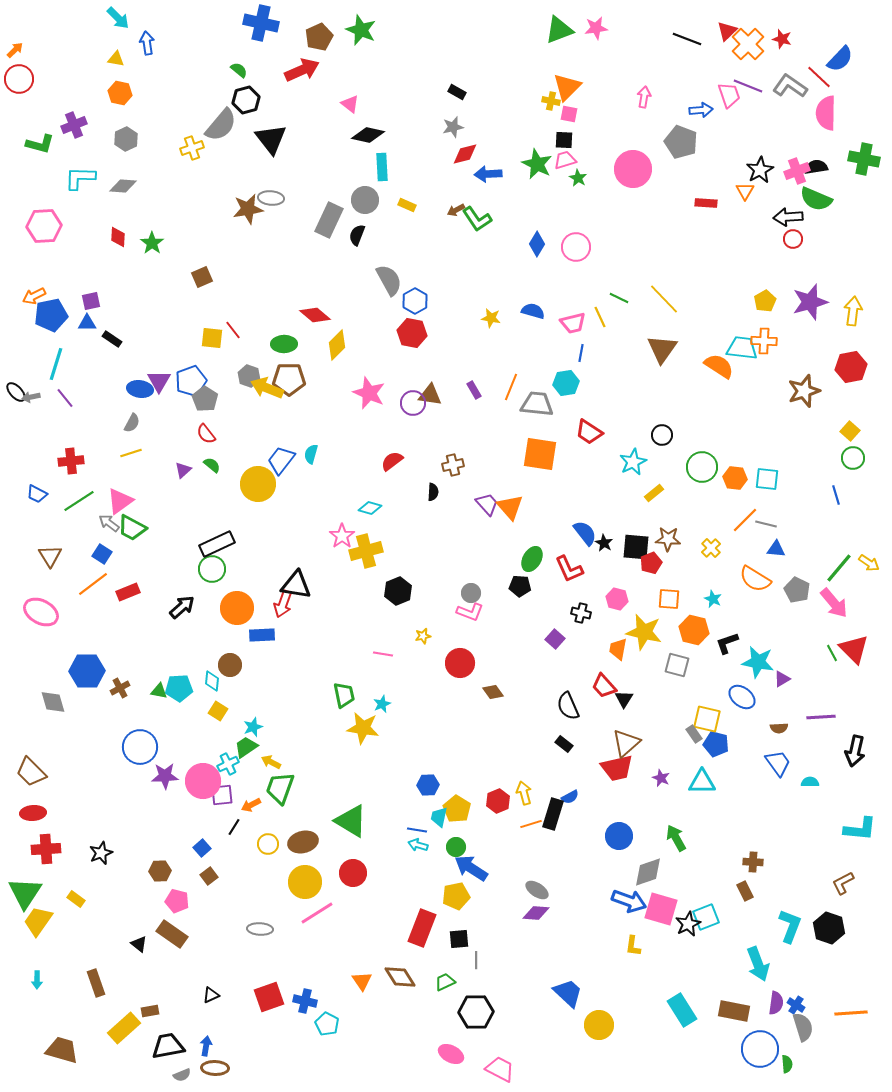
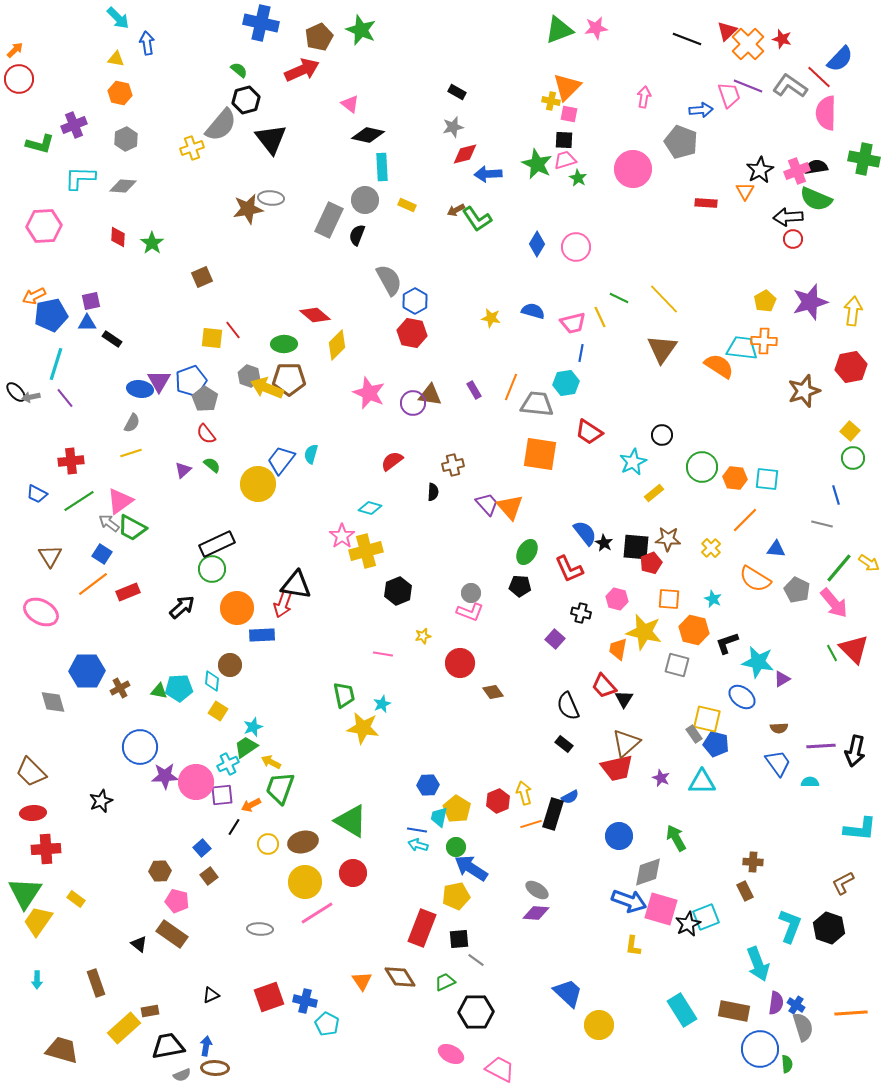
gray line at (766, 524): moved 56 px right
green ellipse at (532, 559): moved 5 px left, 7 px up
purple line at (821, 717): moved 29 px down
pink circle at (203, 781): moved 7 px left, 1 px down
black star at (101, 853): moved 52 px up
gray line at (476, 960): rotated 54 degrees counterclockwise
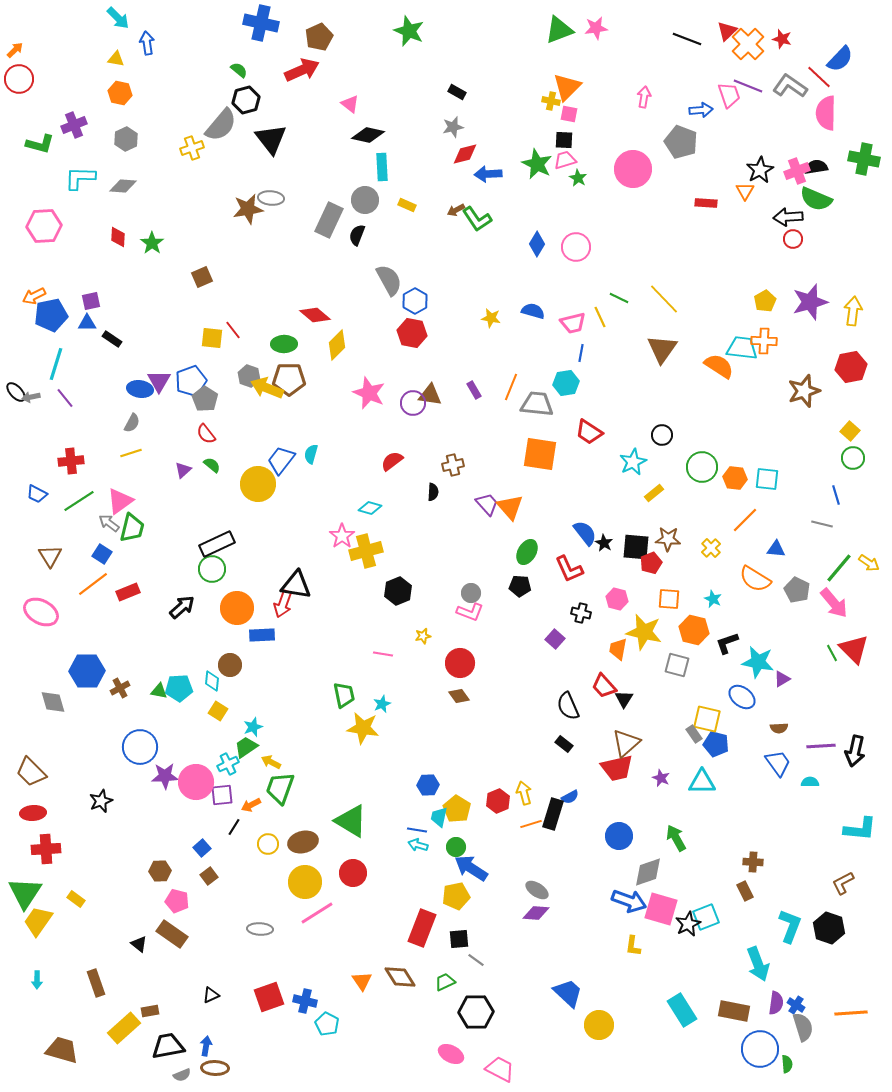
green star at (361, 30): moved 48 px right, 1 px down
green trapezoid at (132, 528): rotated 104 degrees counterclockwise
brown diamond at (493, 692): moved 34 px left, 4 px down
